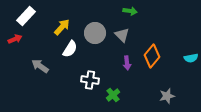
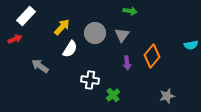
gray triangle: rotated 21 degrees clockwise
cyan semicircle: moved 13 px up
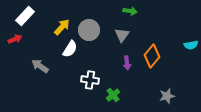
white rectangle: moved 1 px left
gray circle: moved 6 px left, 3 px up
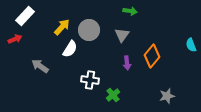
cyan semicircle: rotated 80 degrees clockwise
